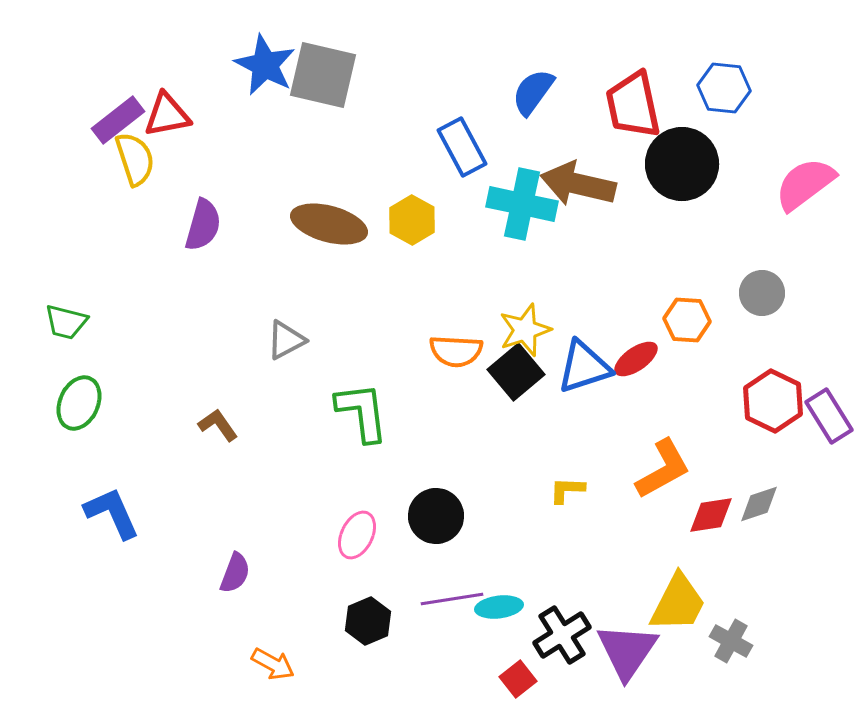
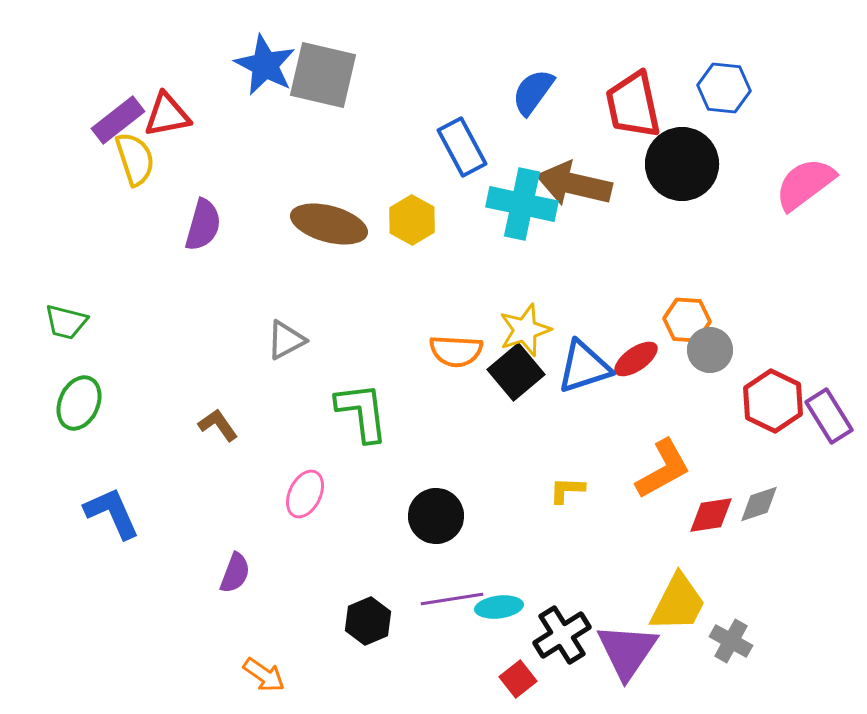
brown arrow at (578, 184): moved 4 px left
gray circle at (762, 293): moved 52 px left, 57 px down
pink ellipse at (357, 535): moved 52 px left, 41 px up
orange arrow at (273, 664): moved 9 px left, 11 px down; rotated 6 degrees clockwise
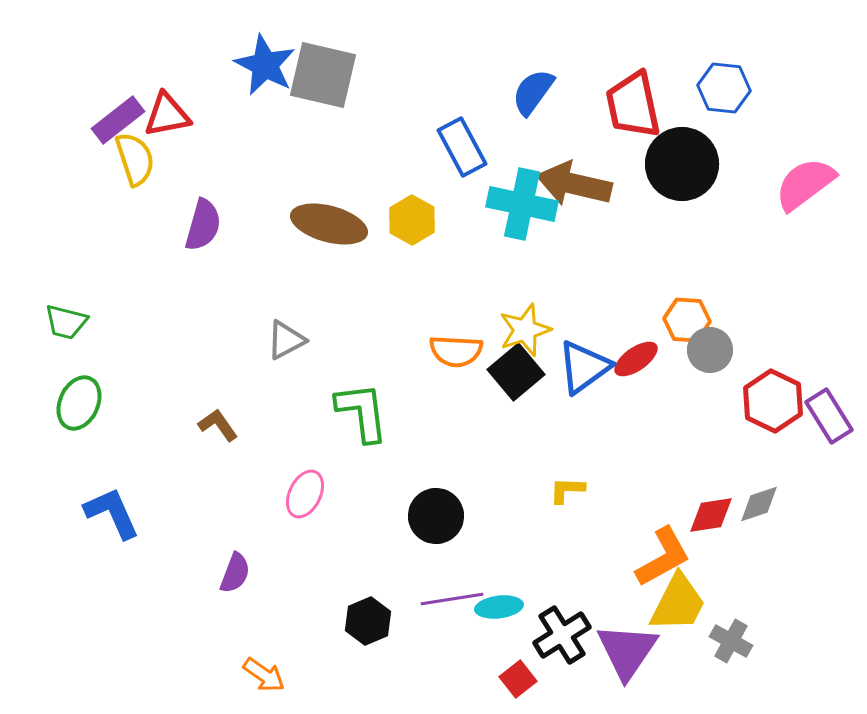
blue triangle at (584, 367): rotated 18 degrees counterclockwise
orange L-shape at (663, 469): moved 88 px down
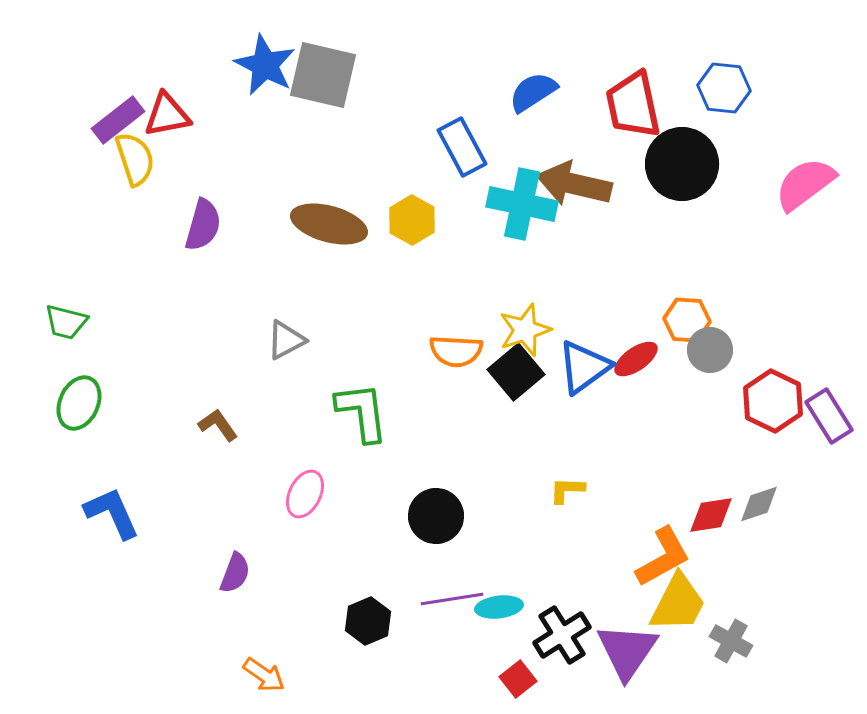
blue semicircle at (533, 92): rotated 21 degrees clockwise
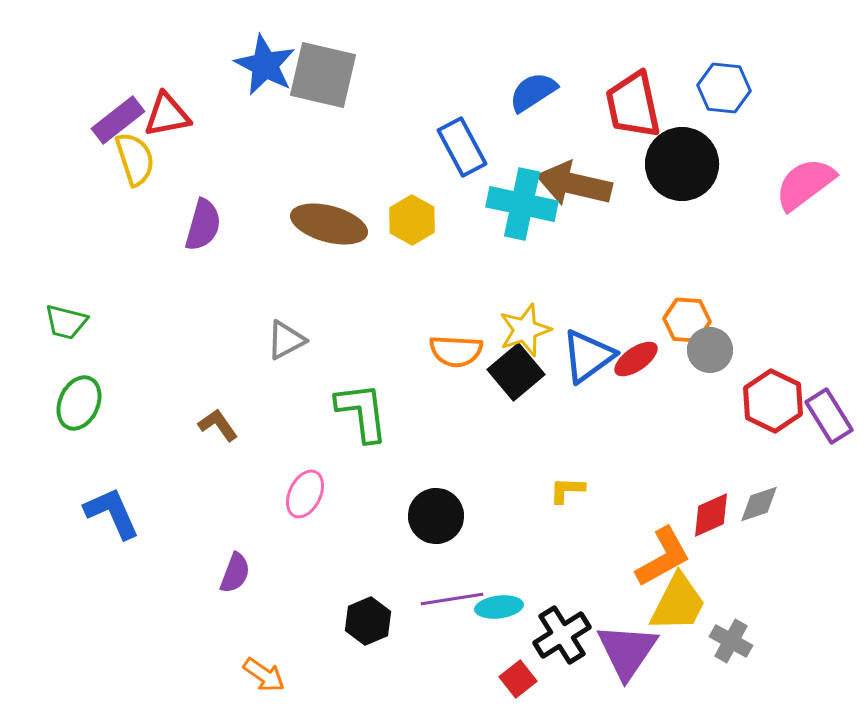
blue triangle at (584, 367): moved 4 px right, 11 px up
red diamond at (711, 515): rotated 15 degrees counterclockwise
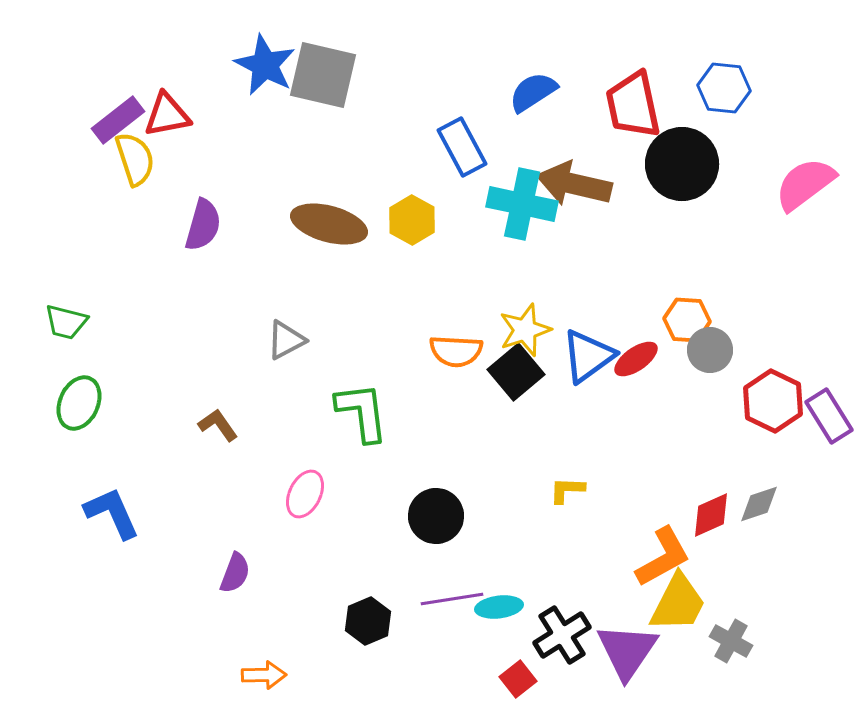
orange arrow at (264, 675): rotated 36 degrees counterclockwise
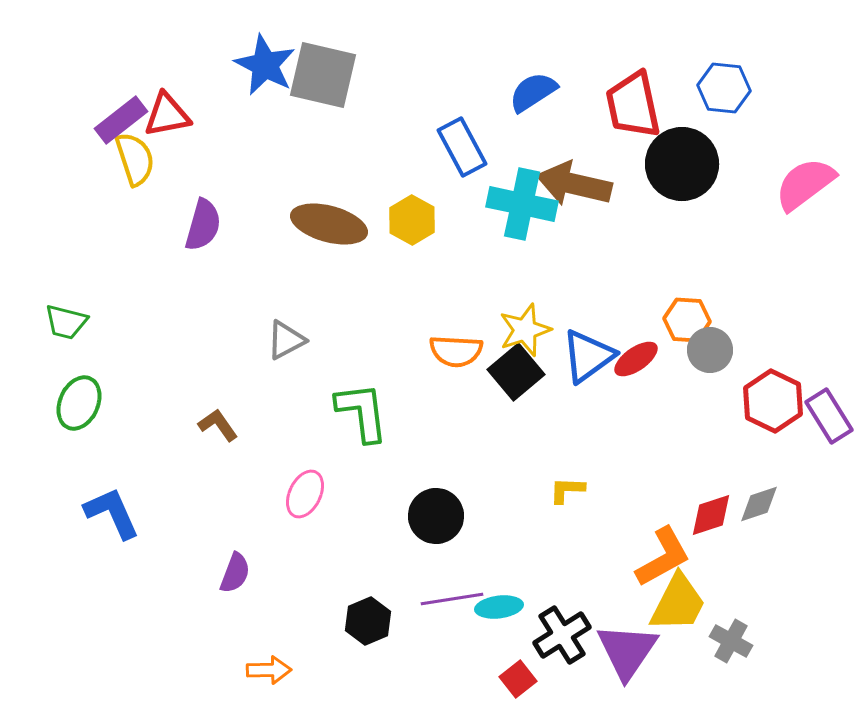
purple rectangle at (118, 120): moved 3 px right
red diamond at (711, 515): rotated 6 degrees clockwise
orange arrow at (264, 675): moved 5 px right, 5 px up
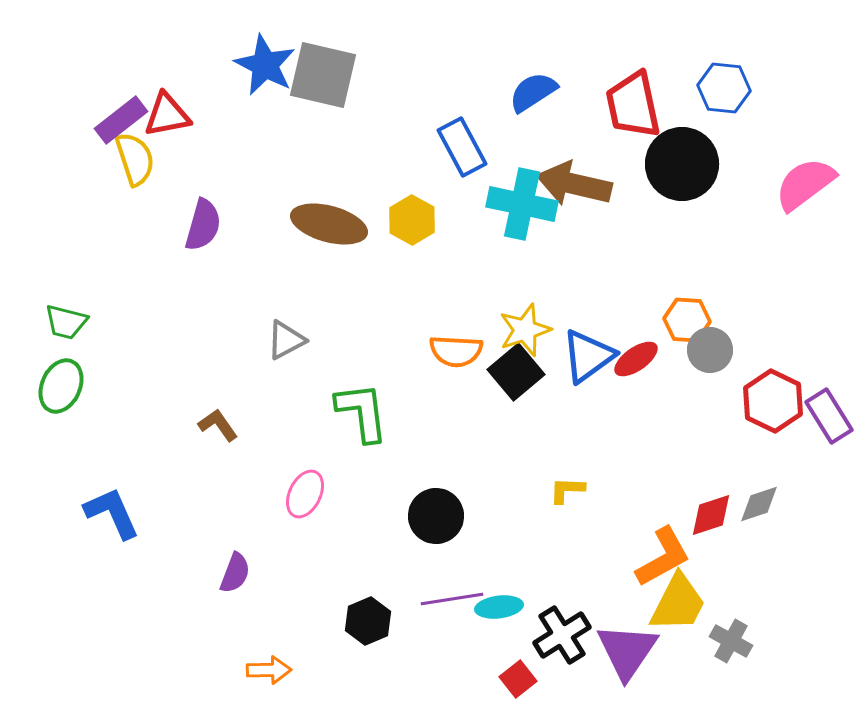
green ellipse at (79, 403): moved 18 px left, 17 px up
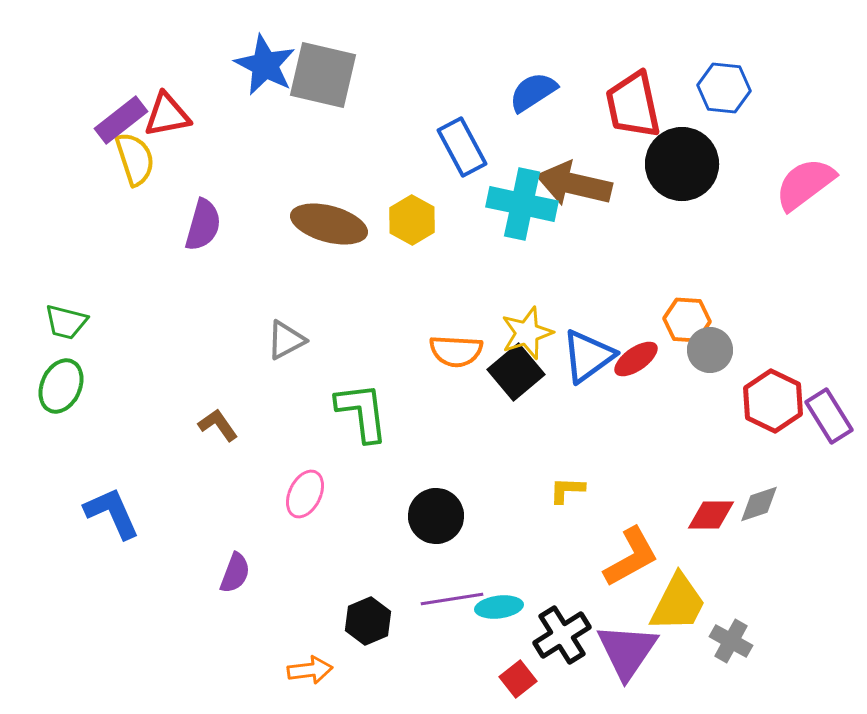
yellow star at (525, 330): moved 2 px right, 3 px down
red diamond at (711, 515): rotated 18 degrees clockwise
orange L-shape at (663, 557): moved 32 px left
orange arrow at (269, 670): moved 41 px right; rotated 6 degrees counterclockwise
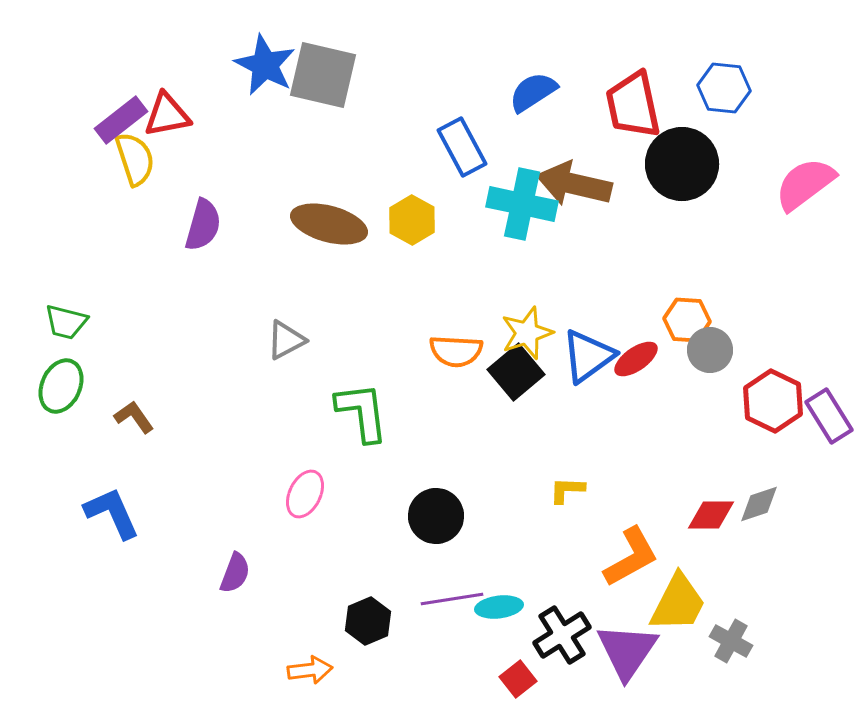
brown L-shape at (218, 425): moved 84 px left, 8 px up
